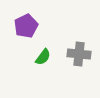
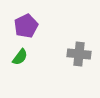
green semicircle: moved 23 px left
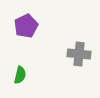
green semicircle: moved 18 px down; rotated 24 degrees counterclockwise
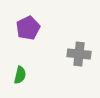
purple pentagon: moved 2 px right, 2 px down
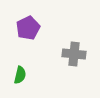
gray cross: moved 5 px left
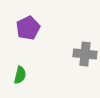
gray cross: moved 11 px right
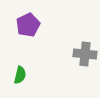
purple pentagon: moved 3 px up
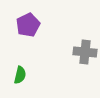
gray cross: moved 2 px up
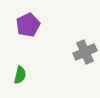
gray cross: rotated 30 degrees counterclockwise
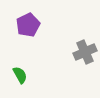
green semicircle: rotated 42 degrees counterclockwise
